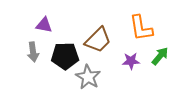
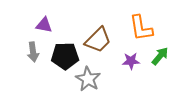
gray star: moved 2 px down
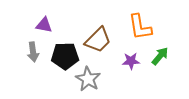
orange L-shape: moved 1 px left, 1 px up
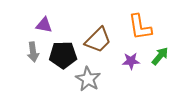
black pentagon: moved 2 px left, 1 px up
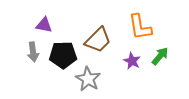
purple star: moved 1 px right; rotated 30 degrees clockwise
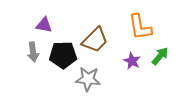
brown trapezoid: moved 3 px left
gray star: rotated 25 degrees counterclockwise
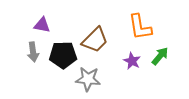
purple triangle: moved 2 px left
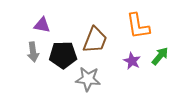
orange L-shape: moved 2 px left, 1 px up
brown trapezoid: rotated 24 degrees counterclockwise
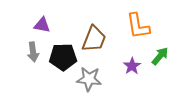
brown trapezoid: moved 1 px left, 1 px up
black pentagon: moved 2 px down
purple star: moved 5 px down; rotated 12 degrees clockwise
gray star: moved 1 px right
